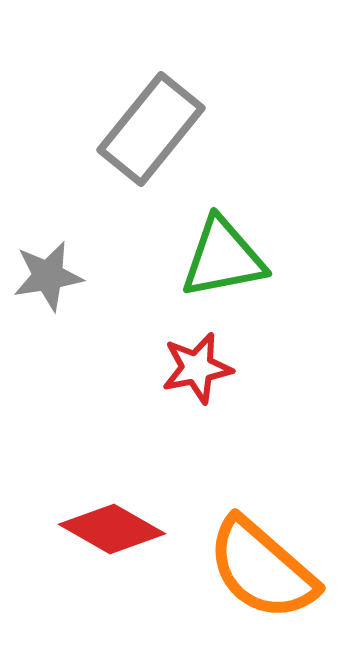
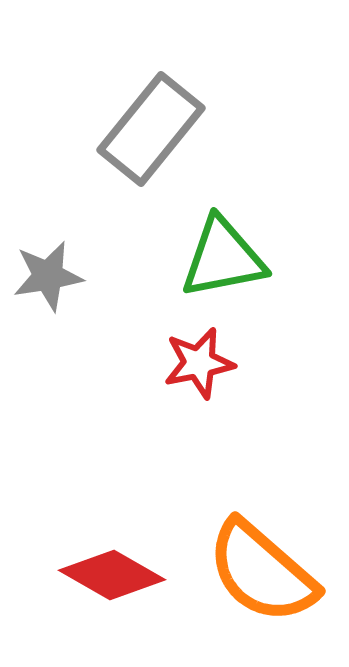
red star: moved 2 px right, 5 px up
red diamond: moved 46 px down
orange semicircle: moved 3 px down
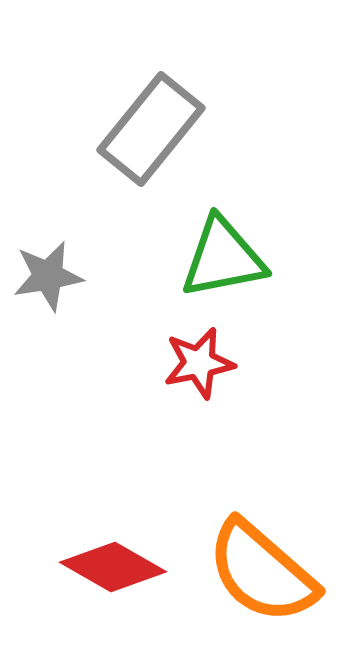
red diamond: moved 1 px right, 8 px up
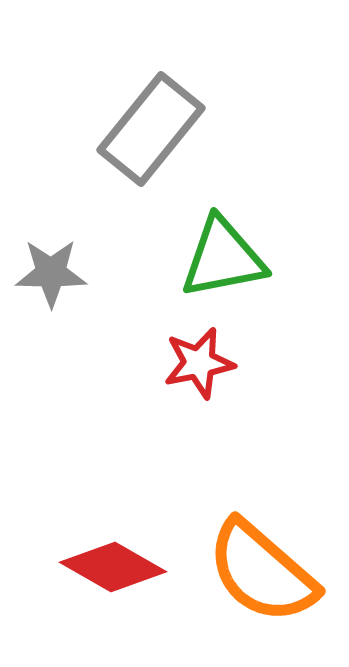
gray star: moved 3 px right, 3 px up; rotated 10 degrees clockwise
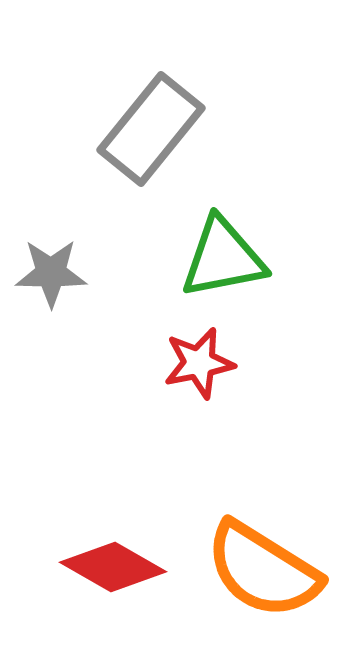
orange semicircle: moved 1 px right, 2 px up; rotated 9 degrees counterclockwise
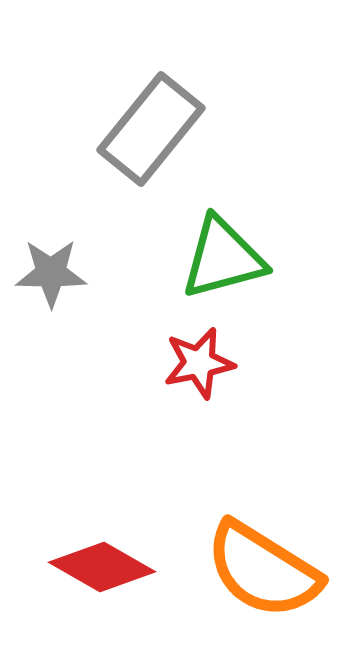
green triangle: rotated 4 degrees counterclockwise
red diamond: moved 11 px left
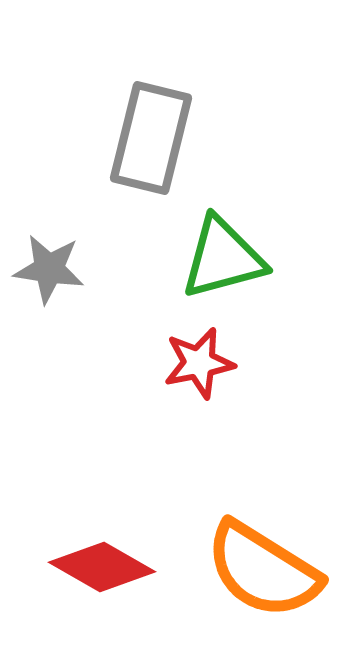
gray rectangle: moved 9 px down; rotated 25 degrees counterclockwise
gray star: moved 2 px left, 4 px up; rotated 8 degrees clockwise
